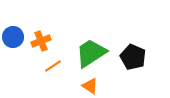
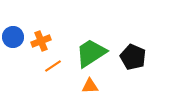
orange triangle: rotated 36 degrees counterclockwise
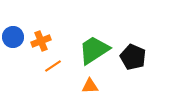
green trapezoid: moved 3 px right, 3 px up
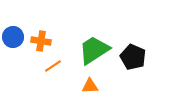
orange cross: rotated 30 degrees clockwise
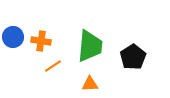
green trapezoid: moved 4 px left, 4 px up; rotated 128 degrees clockwise
black pentagon: rotated 15 degrees clockwise
orange triangle: moved 2 px up
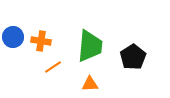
orange line: moved 1 px down
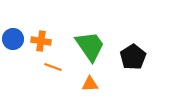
blue circle: moved 2 px down
green trapezoid: rotated 40 degrees counterclockwise
orange line: rotated 54 degrees clockwise
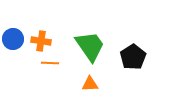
orange line: moved 3 px left, 4 px up; rotated 18 degrees counterclockwise
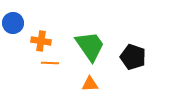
blue circle: moved 16 px up
black pentagon: rotated 20 degrees counterclockwise
